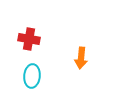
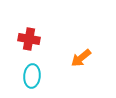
orange arrow: rotated 45 degrees clockwise
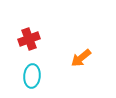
red cross: rotated 30 degrees counterclockwise
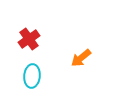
red cross: rotated 15 degrees counterclockwise
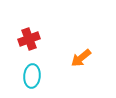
red cross: rotated 15 degrees clockwise
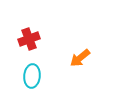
orange arrow: moved 1 px left
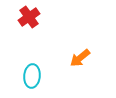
red cross: moved 22 px up; rotated 15 degrees counterclockwise
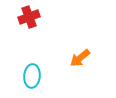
red cross: rotated 15 degrees clockwise
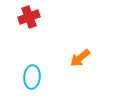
cyan ellipse: moved 1 px down
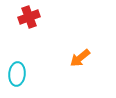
cyan ellipse: moved 15 px left, 3 px up
